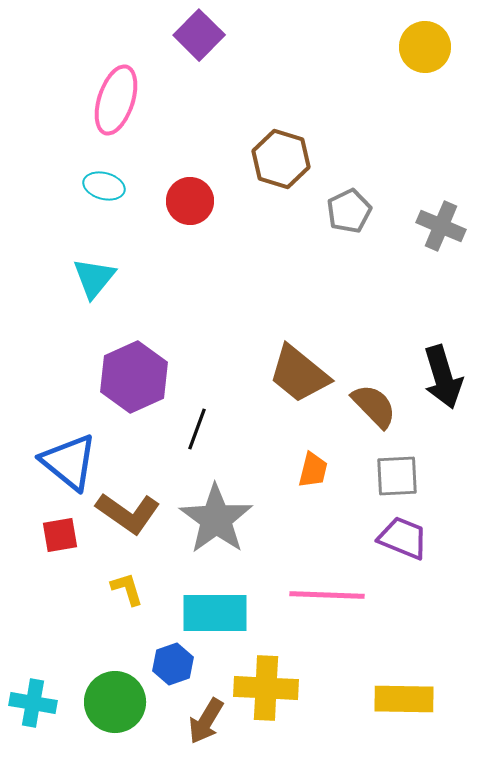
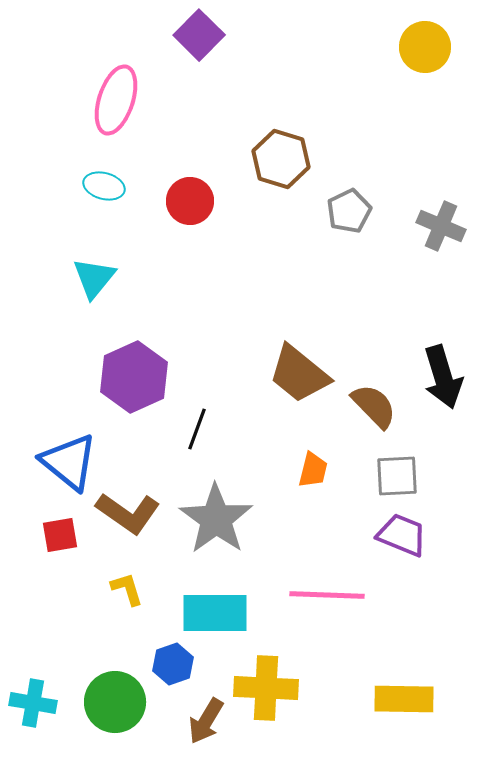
purple trapezoid: moved 1 px left, 3 px up
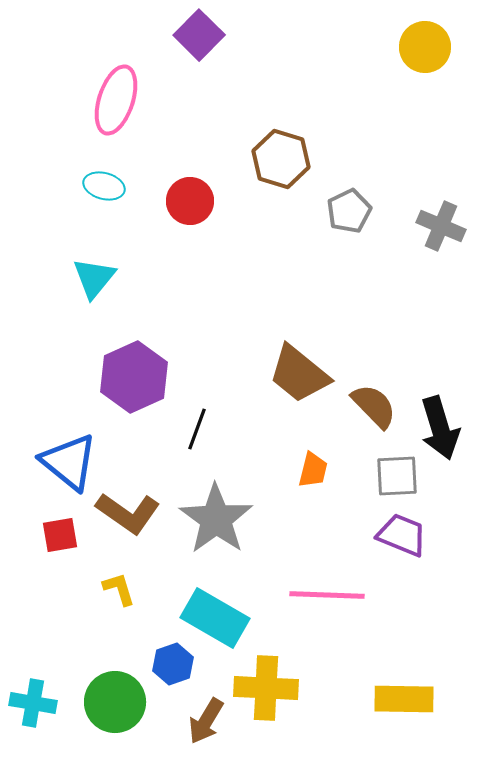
black arrow: moved 3 px left, 51 px down
yellow L-shape: moved 8 px left
cyan rectangle: moved 5 px down; rotated 30 degrees clockwise
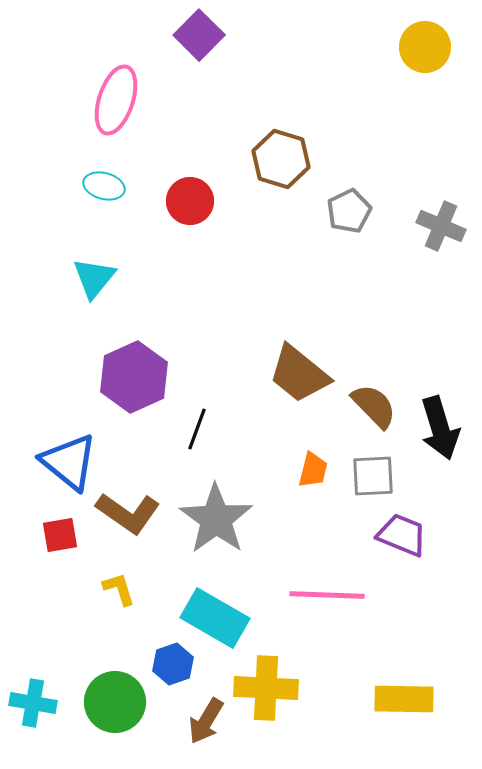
gray square: moved 24 px left
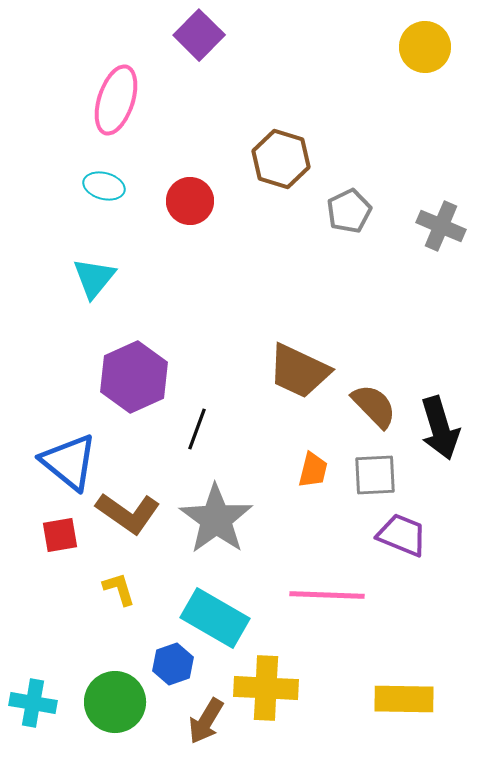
brown trapezoid: moved 3 px up; rotated 14 degrees counterclockwise
gray square: moved 2 px right, 1 px up
